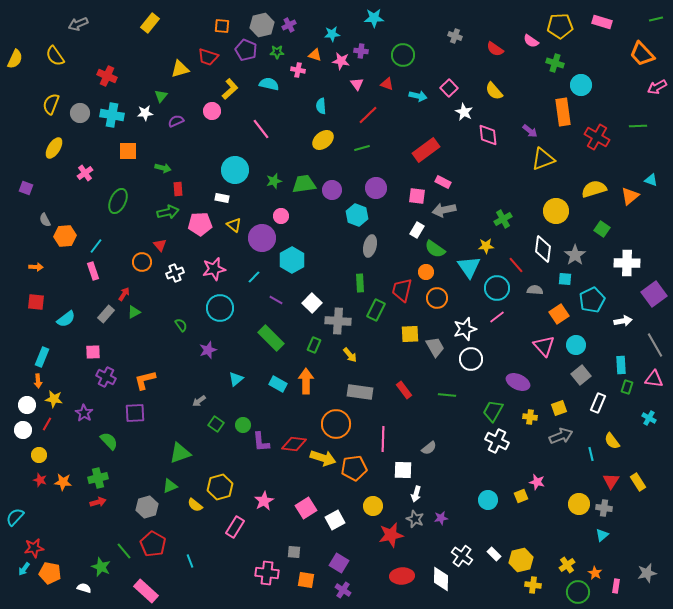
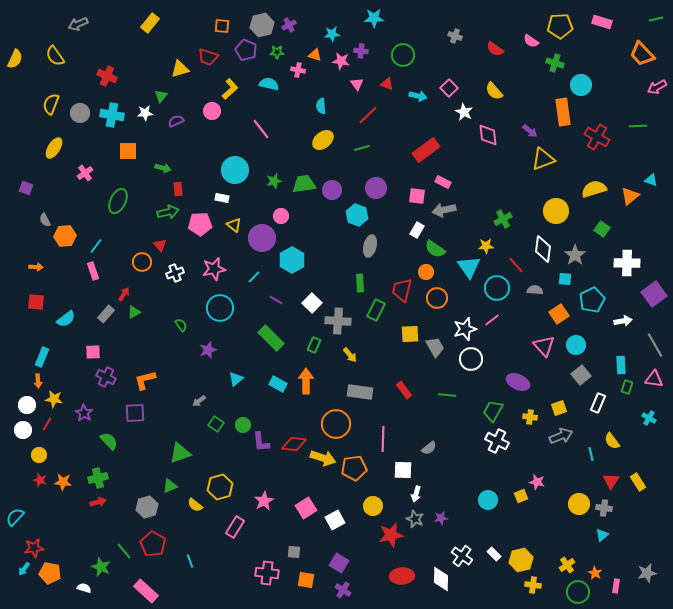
pink line at (497, 317): moved 5 px left, 3 px down
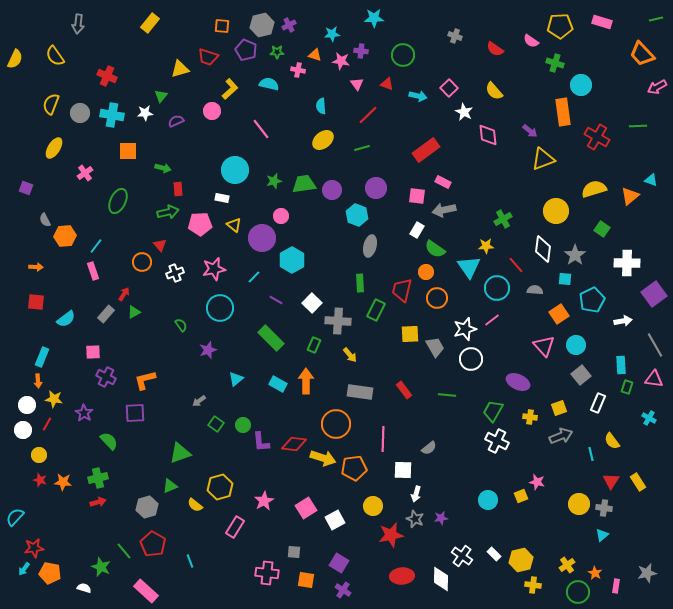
gray arrow at (78, 24): rotated 60 degrees counterclockwise
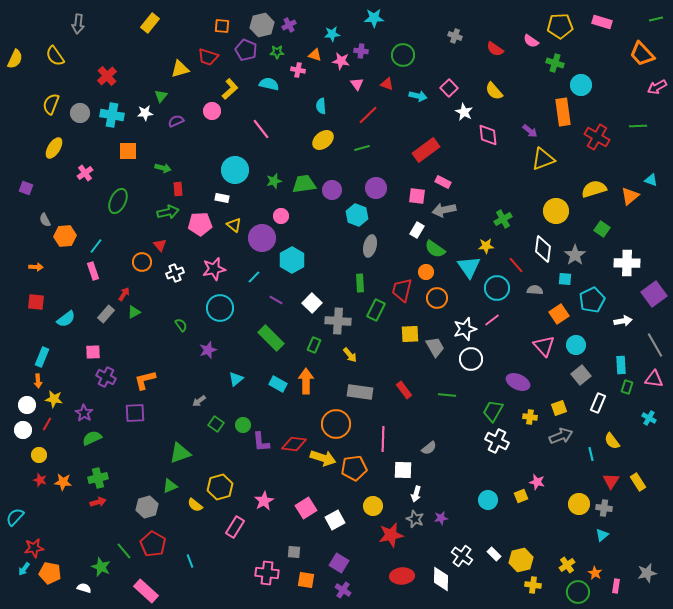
red cross at (107, 76): rotated 24 degrees clockwise
green semicircle at (109, 441): moved 17 px left, 3 px up; rotated 72 degrees counterclockwise
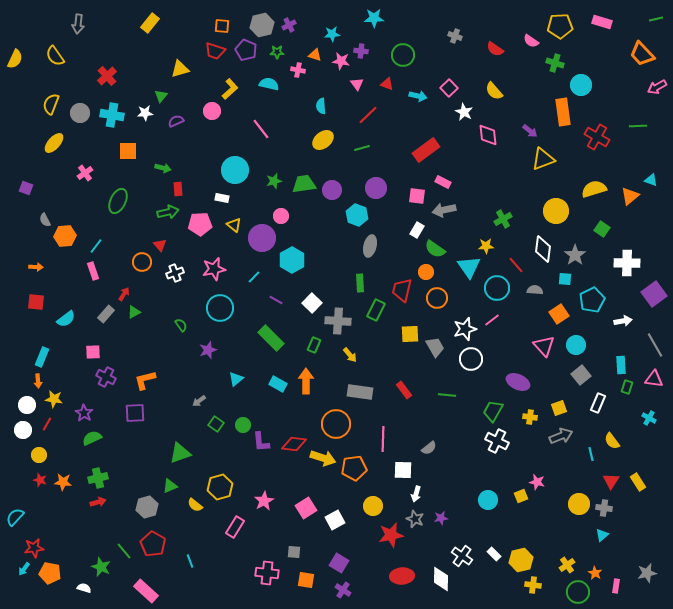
red trapezoid at (208, 57): moved 7 px right, 6 px up
yellow ellipse at (54, 148): moved 5 px up; rotated 10 degrees clockwise
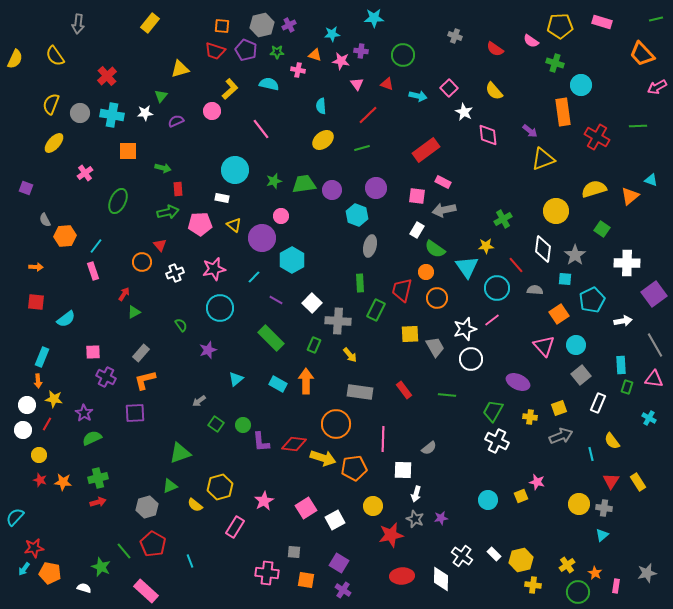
cyan triangle at (469, 267): moved 2 px left
gray rectangle at (106, 314): moved 35 px right, 39 px down
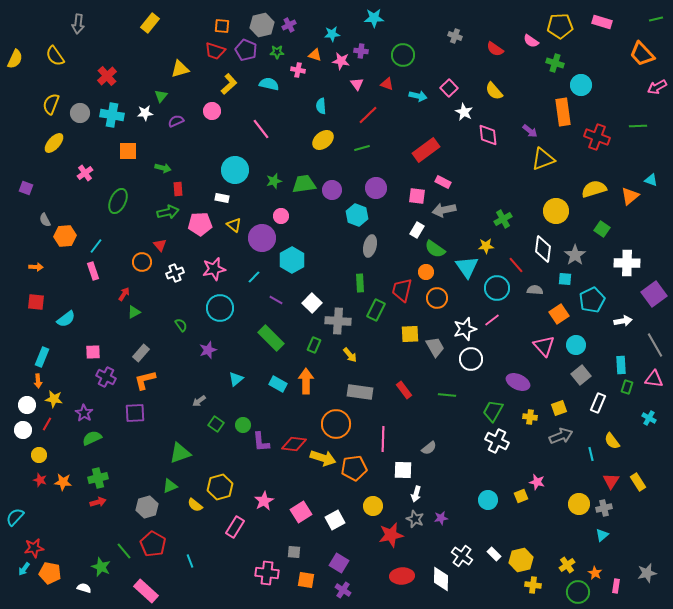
yellow L-shape at (230, 89): moved 1 px left, 5 px up
red cross at (597, 137): rotated 10 degrees counterclockwise
pink square at (306, 508): moved 5 px left, 4 px down
gray cross at (604, 508): rotated 21 degrees counterclockwise
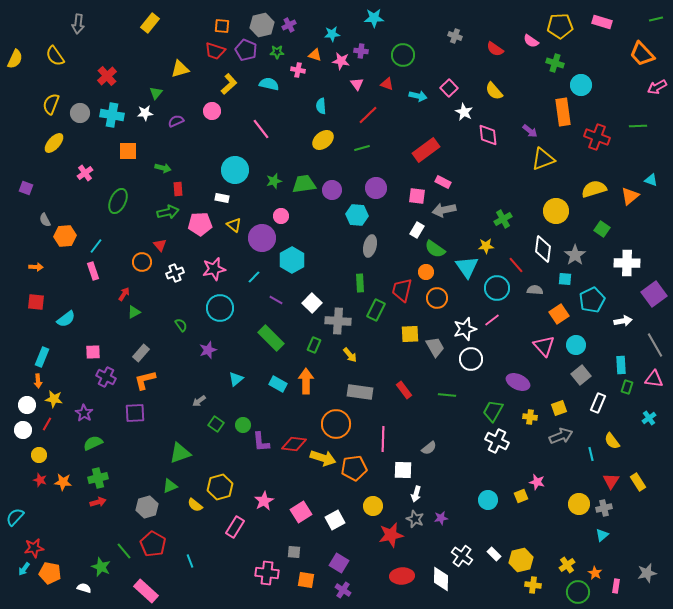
green triangle at (161, 96): moved 5 px left, 3 px up
cyan hexagon at (357, 215): rotated 15 degrees counterclockwise
cyan cross at (649, 418): rotated 24 degrees clockwise
green semicircle at (92, 438): moved 1 px right, 5 px down
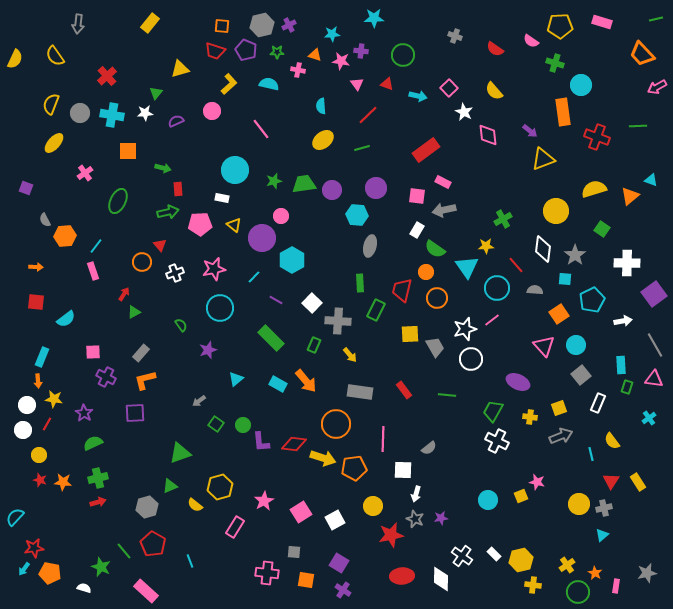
orange arrow at (306, 381): rotated 140 degrees clockwise
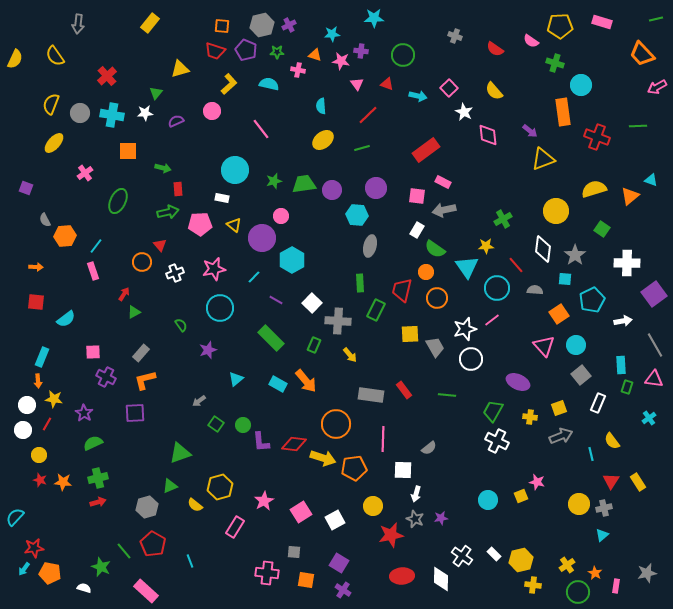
gray rectangle at (360, 392): moved 11 px right, 3 px down
